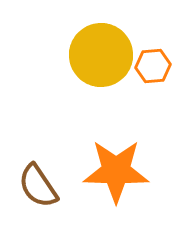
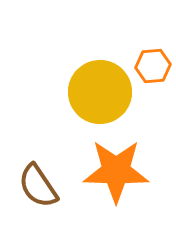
yellow circle: moved 1 px left, 37 px down
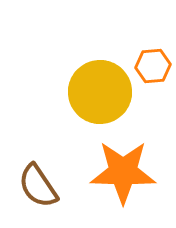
orange star: moved 7 px right, 1 px down
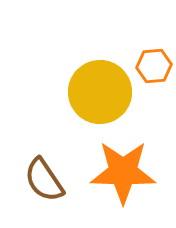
orange hexagon: moved 1 px right
brown semicircle: moved 6 px right, 6 px up
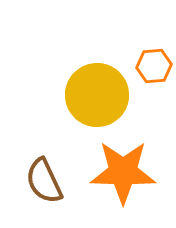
yellow circle: moved 3 px left, 3 px down
brown semicircle: moved 1 px down; rotated 9 degrees clockwise
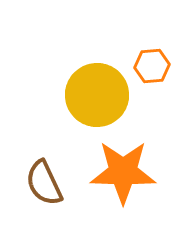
orange hexagon: moved 2 px left
brown semicircle: moved 2 px down
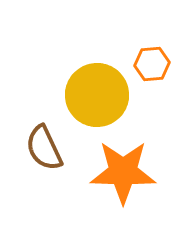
orange hexagon: moved 2 px up
brown semicircle: moved 35 px up
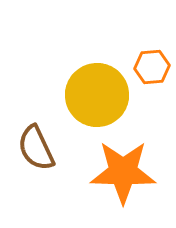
orange hexagon: moved 3 px down
brown semicircle: moved 8 px left
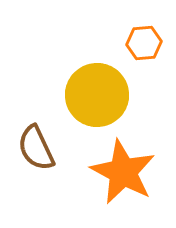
orange hexagon: moved 8 px left, 24 px up
orange star: rotated 26 degrees clockwise
